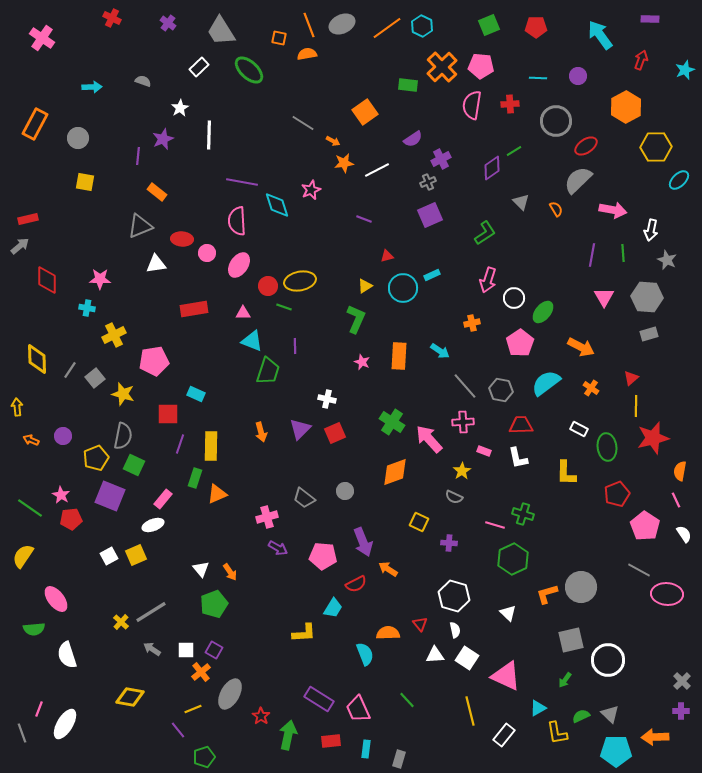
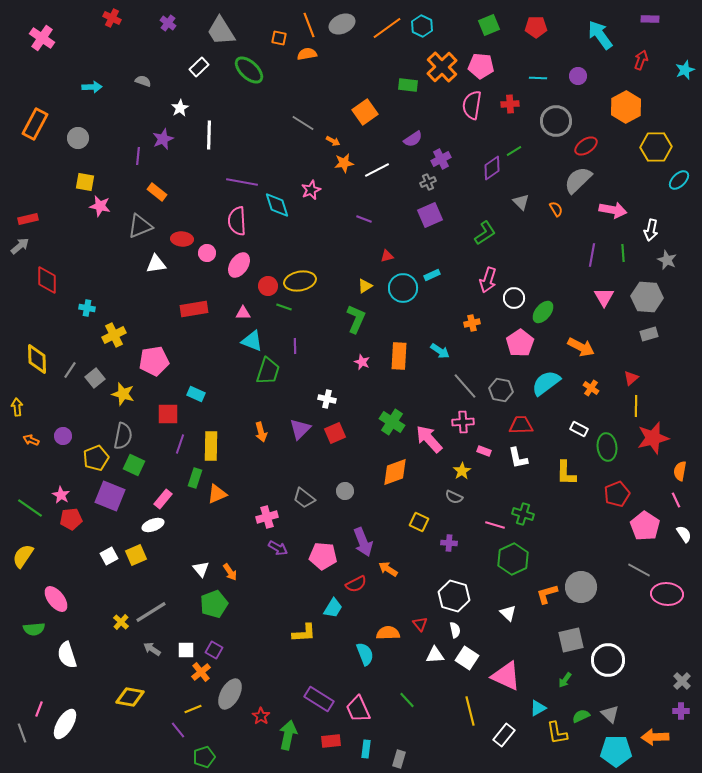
pink star at (100, 279): moved 73 px up; rotated 10 degrees clockwise
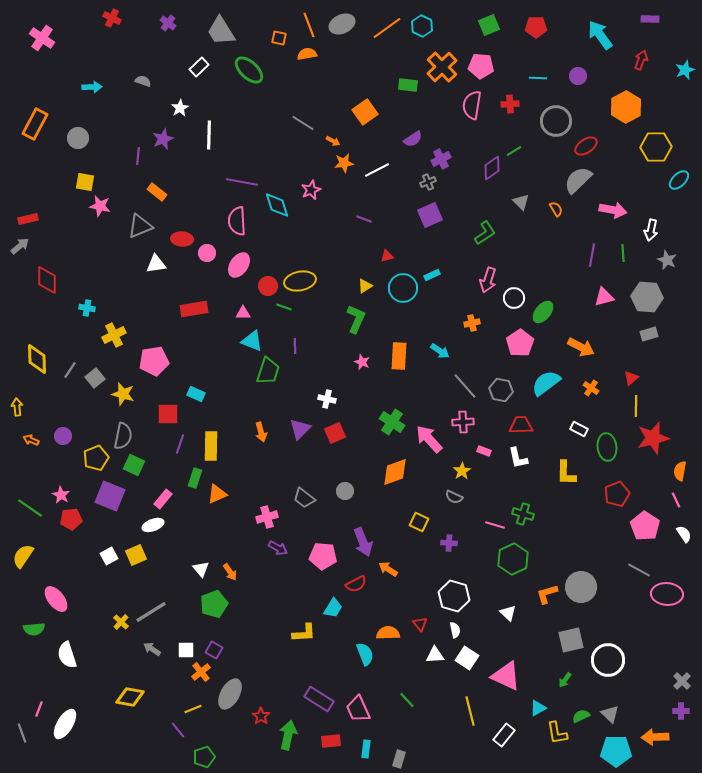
pink triangle at (604, 297): rotated 45 degrees clockwise
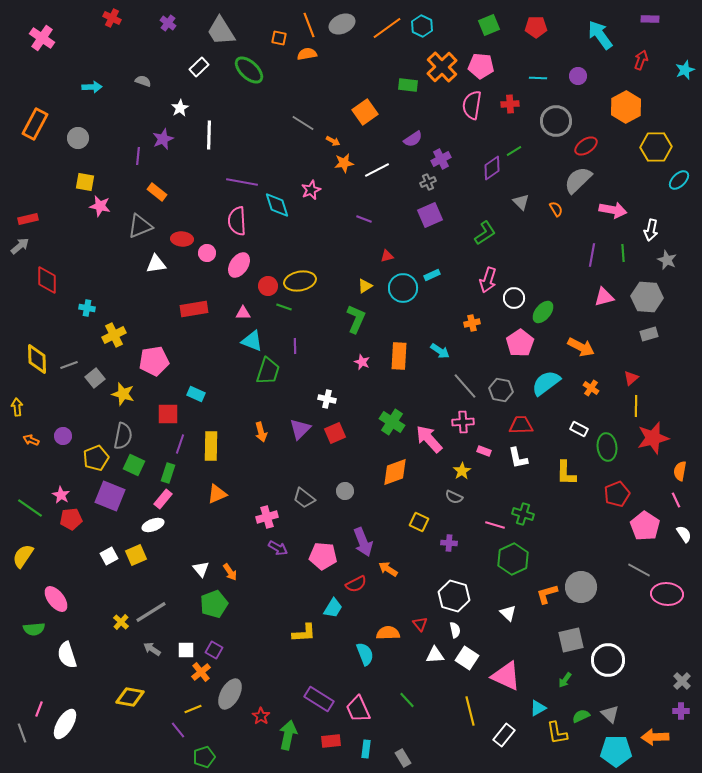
gray line at (70, 370): moved 1 px left, 5 px up; rotated 36 degrees clockwise
green rectangle at (195, 478): moved 27 px left, 5 px up
gray rectangle at (399, 759): moved 4 px right, 1 px up; rotated 48 degrees counterclockwise
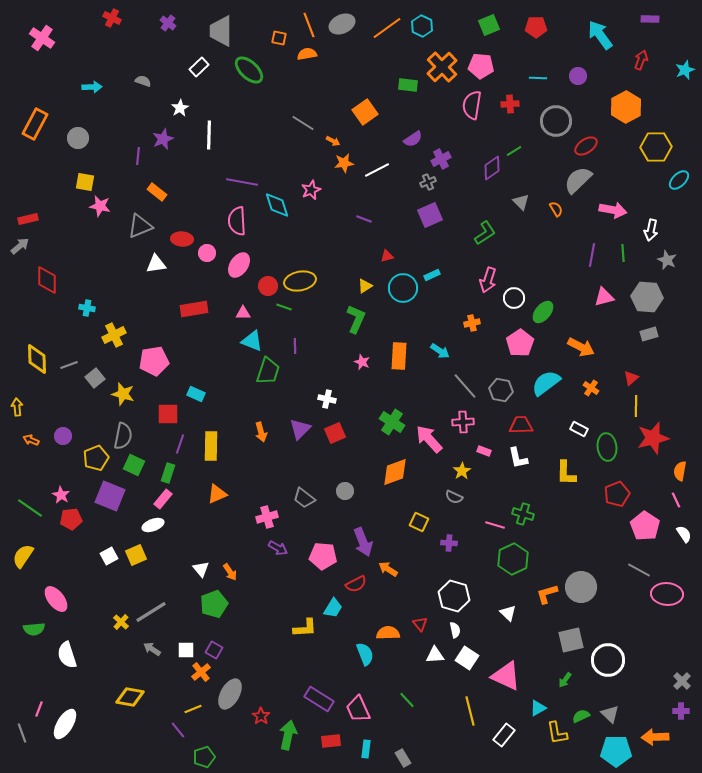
gray trapezoid at (221, 31): rotated 32 degrees clockwise
yellow L-shape at (304, 633): moved 1 px right, 5 px up
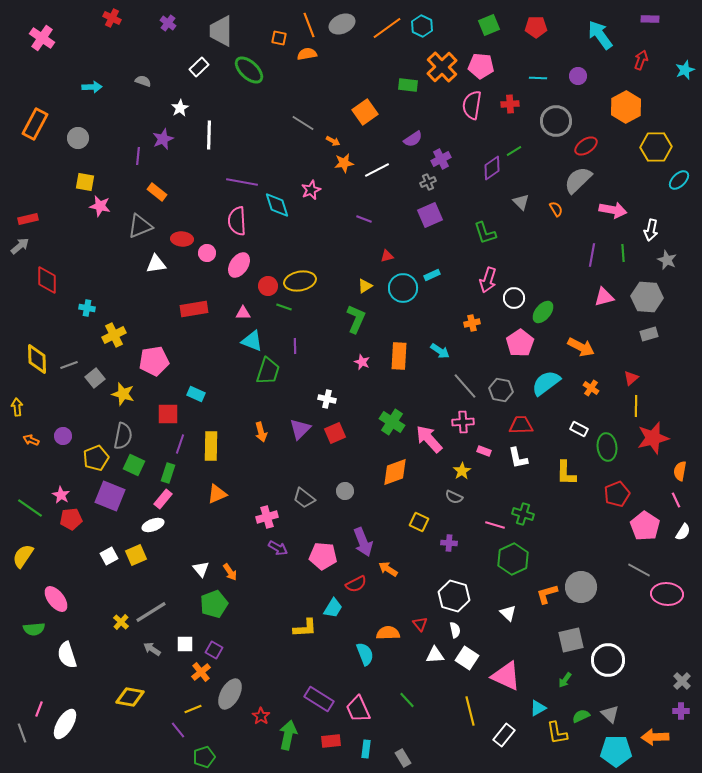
green L-shape at (485, 233): rotated 105 degrees clockwise
white semicircle at (684, 534): moved 1 px left, 2 px up; rotated 66 degrees clockwise
white square at (186, 650): moved 1 px left, 6 px up
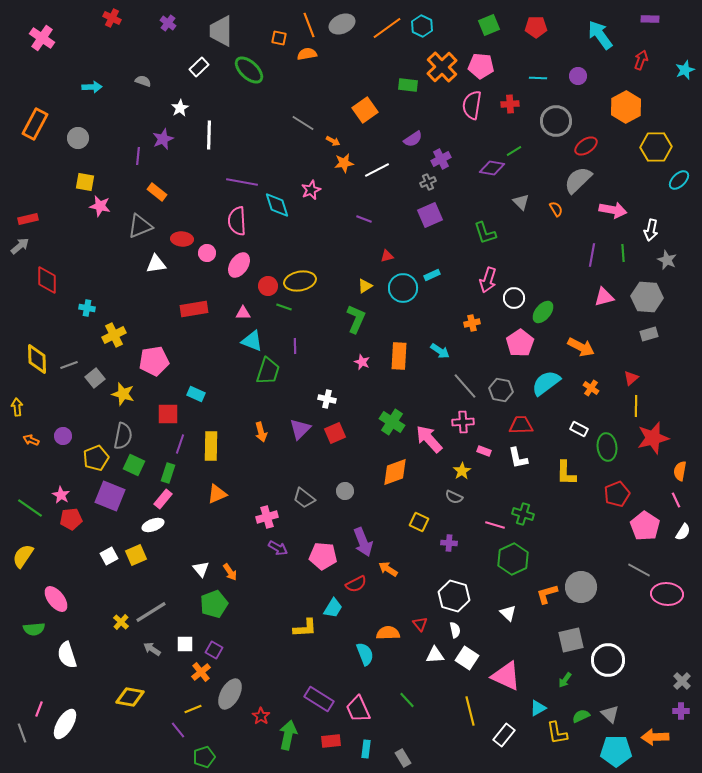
orange square at (365, 112): moved 2 px up
purple diamond at (492, 168): rotated 45 degrees clockwise
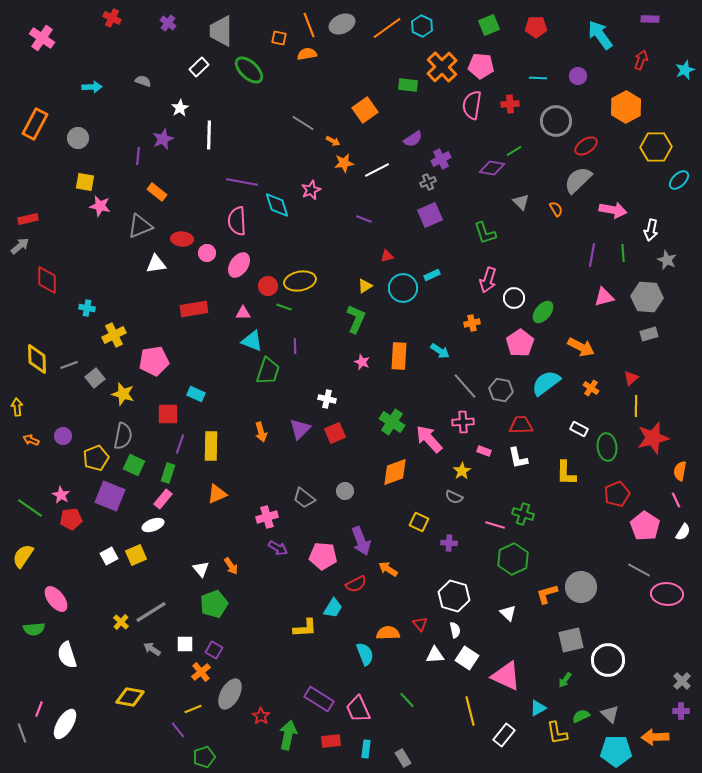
purple arrow at (363, 542): moved 2 px left, 1 px up
orange arrow at (230, 572): moved 1 px right, 6 px up
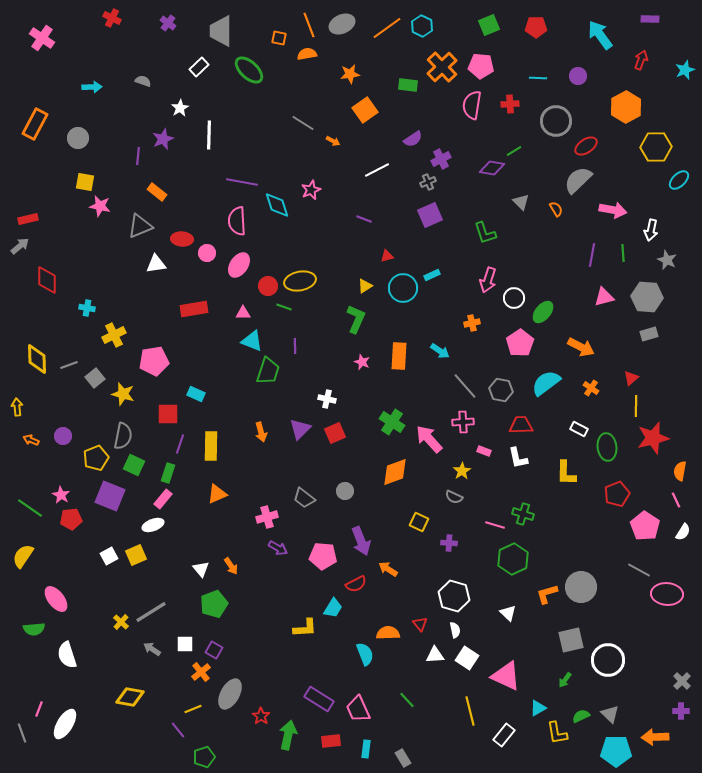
orange star at (344, 163): moved 6 px right, 89 px up
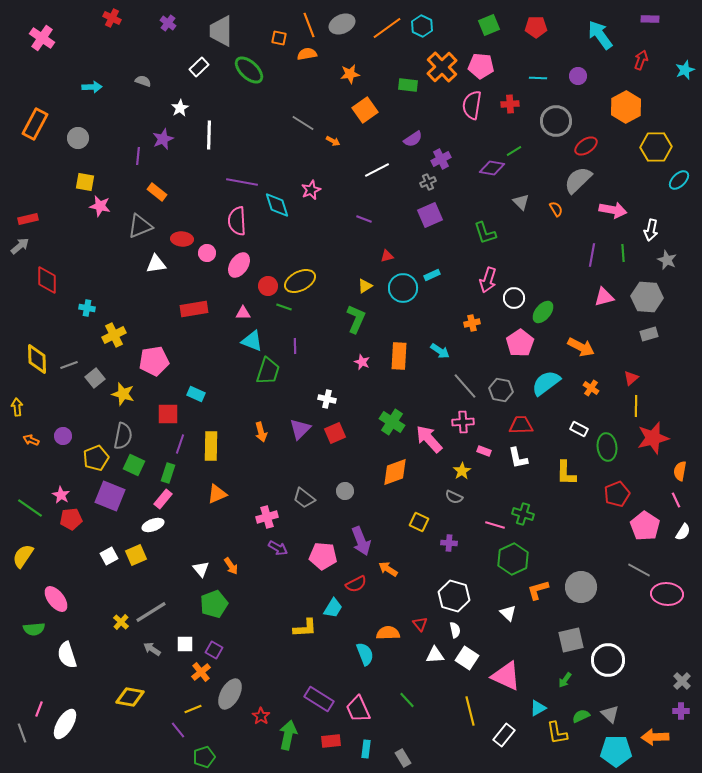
yellow ellipse at (300, 281): rotated 16 degrees counterclockwise
orange L-shape at (547, 594): moved 9 px left, 4 px up
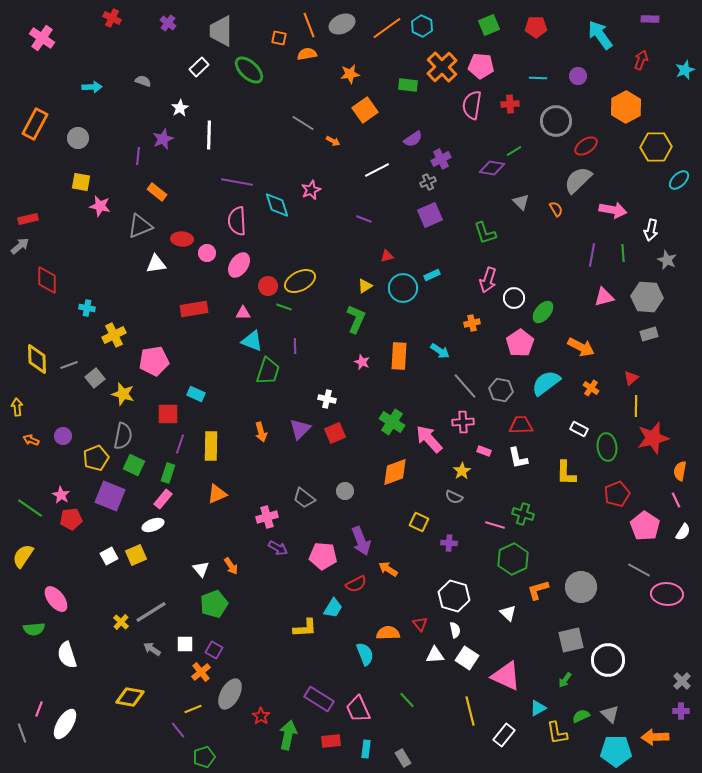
yellow square at (85, 182): moved 4 px left
purple line at (242, 182): moved 5 px left
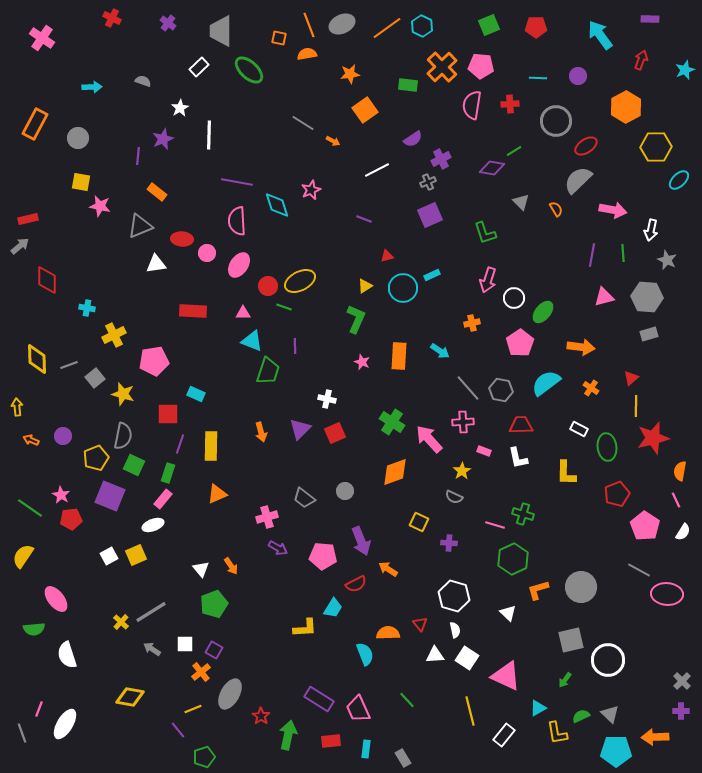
red rectangle at (194, 309): moved 1 px left, 2 px down; rotated 12 degrees clockwise
orange arrow at (581, 347): rotated 20 degrees counterclockwise
gray line at (465, 386): moved 3 px right, 2 px down
